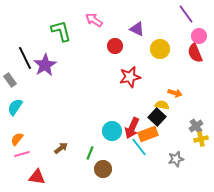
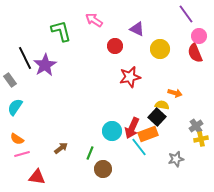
orange semicircle: rotated 96 degrees counterclockwise
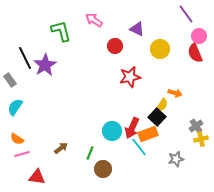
yellow semicircle: rotated 112 degrees clockwise
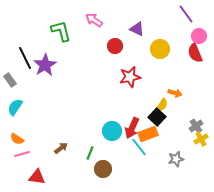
yellow cross: rotated 16 degrees counterclockwise
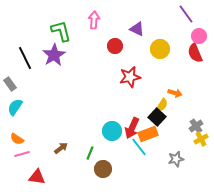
pink arrow: rotated 60 degrees clockwise
purple star: moved 9 px right, 10 px up
gray rectangle: moved 4 px down
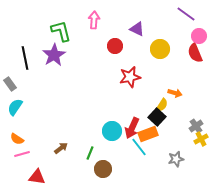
purple line: rotated 18 degrees counterclockwise
black line: rotated 15 degrees clockwise
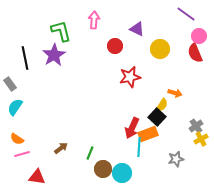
cyan circle: moved 10 px right, 42 px down
cyan line: rotated 42 degrees clockwise
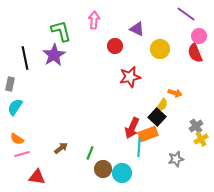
gray rectangle: rotated 48 degrees clockwise
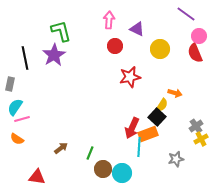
pink arrow: moved 15 px right
pink line: moved 35 px up
